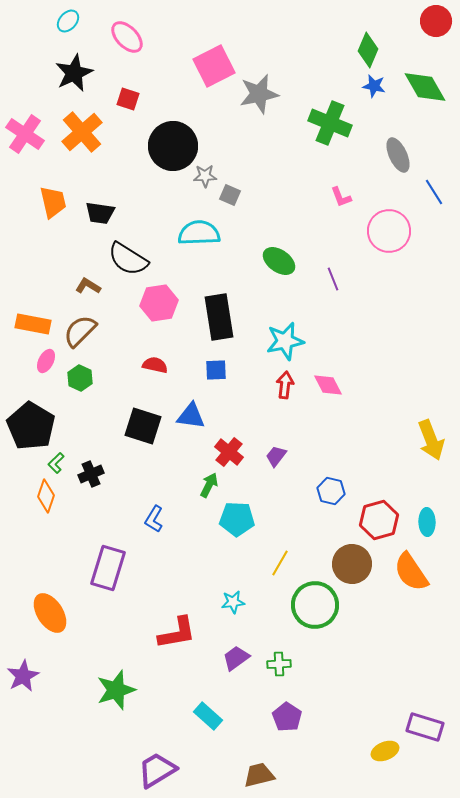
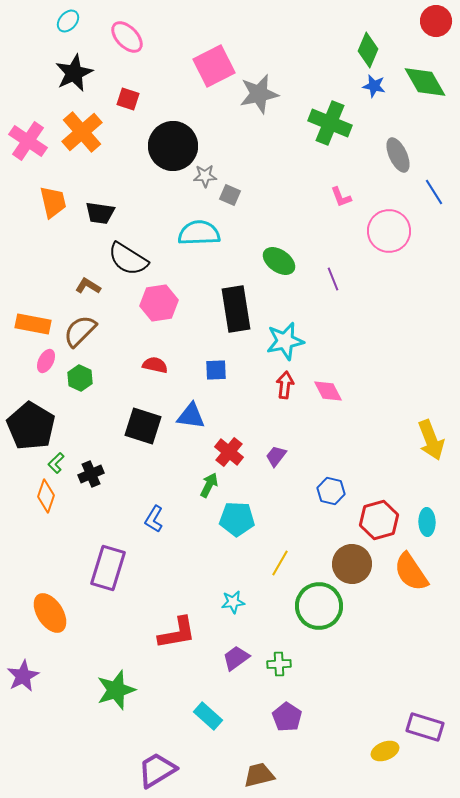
green diamond at (425, 87): moved 5 px up
pink cross at (25, 134): moved 3 px right, 7 px down
black rectangle at (219, 317): moved 17 px right, 8 px up
pink diamond at (328, 385): moved 6 px down
green circle at (315, 605): moved 4 px right, 1 px down
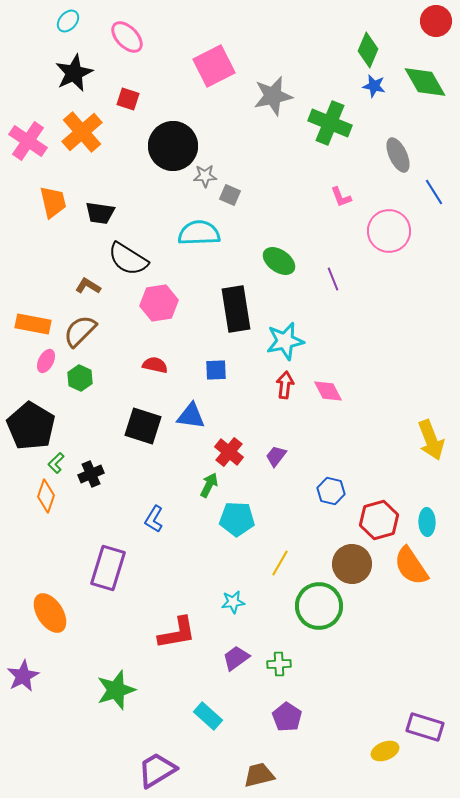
gray star at (259, 94): moved 14 px right, 2 px down
orange semicircle at (411, 572): moved 6 px up
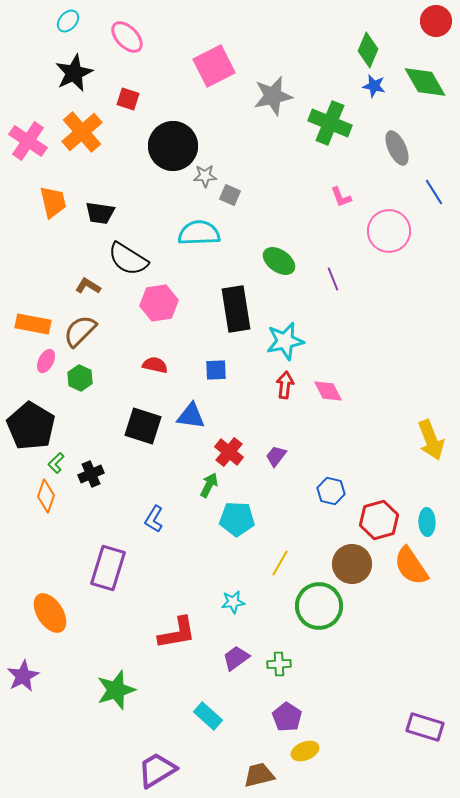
gray ellipse at (398, 155): moved 1 px left, 7 px up
yellow ellipse at (385, 751): moved 80 px left
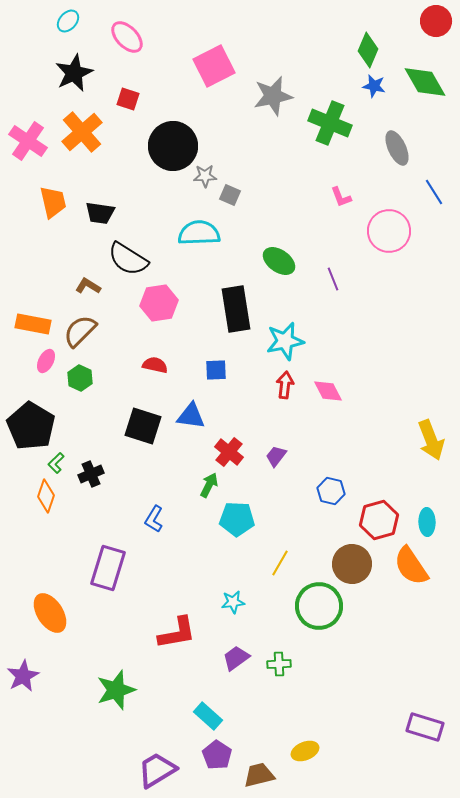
purple pentagon at (287, 717): moved 70 px left, 38 px down
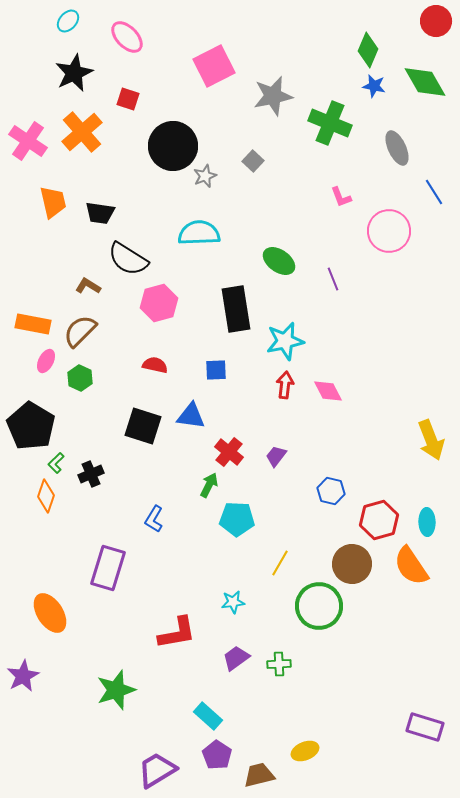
gray star at (205, 176): rotated 20 degrees counterclockwise
gray square at (230, 195): moved 23 px right, 34 px up; rotated 20 degrees clockwise
pink hexagon at (159, 303): rotated 6 degrees counterclockwise
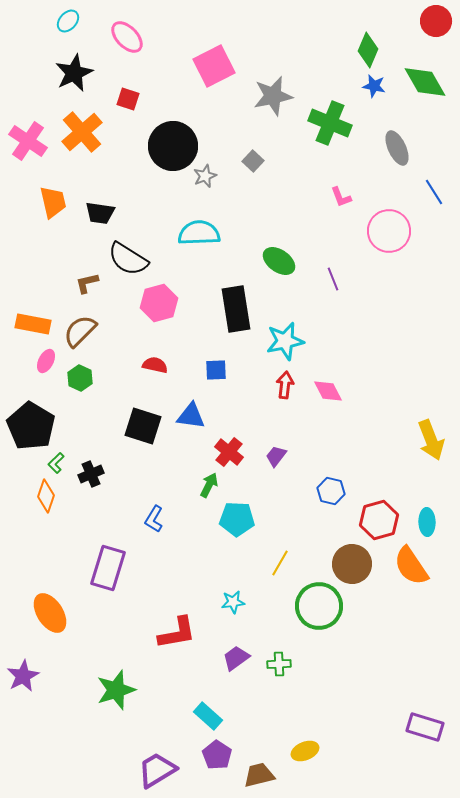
brown L-shape at (88, 286): moved 1 px left, 3 px up; rotated 45 degrees counterclockwise
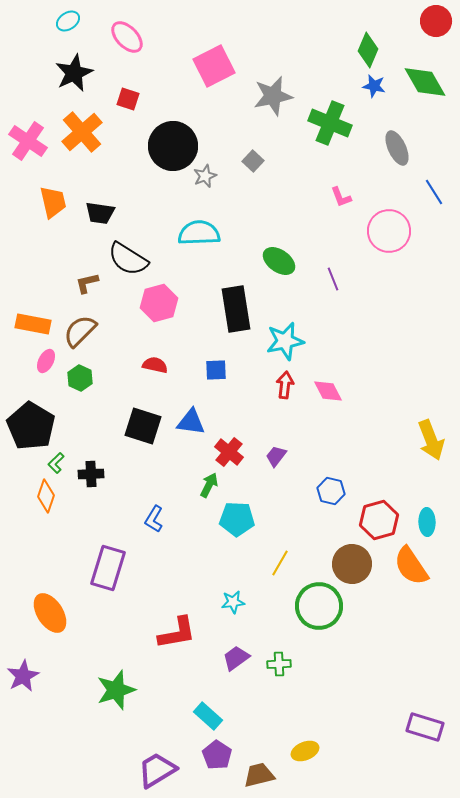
cyan ellipse at (68, 21): rotated 15 degrees clockwise
blue triangle at (191, 416): moved 6 px down
black cross at (91, 474): rotated 20 degrees clockwise
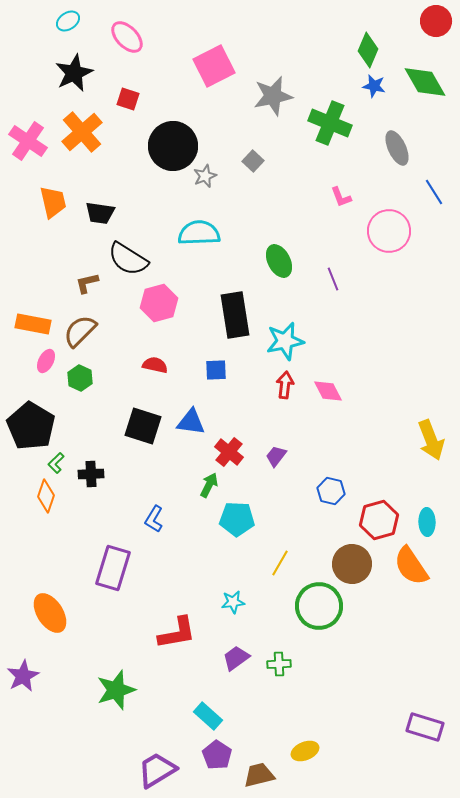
green ellipse at (279, 261): rotated 28 degrees clockwise
black rectangle at (236, 309): moved 1 px left, 6 px down
purple rectangle at (108, 568): moved 5 px right
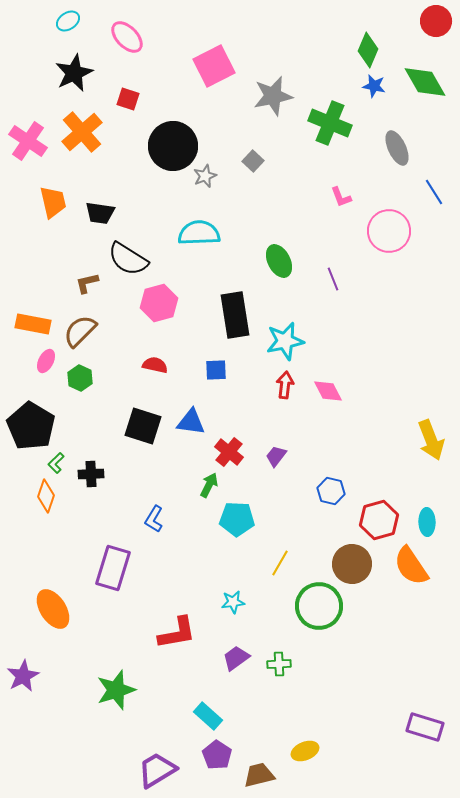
orange ellipse at (50, 613): moved 3 px right, 4 px up
